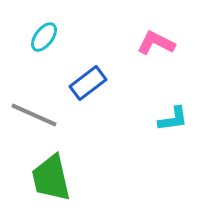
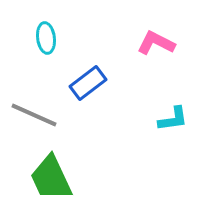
cyan ellipse: moved 2 px right, 1 px down; rotated 44 degrees counterclockwise
green trapezoid: rotated 12 degrees counterclockwise
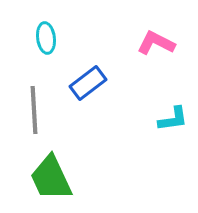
gray line: moved 5 px up; rotated 63 degrees clockwise
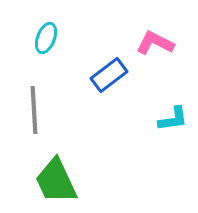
cyan ellipse: rotated 28 degrees clockwise
pink L-shape: moved 1 px left
blue rectangle: moved 21 px right, 8 px up
green trapezoid: moved 5 px right, 3 px down
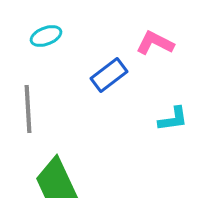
cyan ellipse: moved 2 px up; rotated 48 degrees clockwise
gray line: moved 6 px left, 1 px up
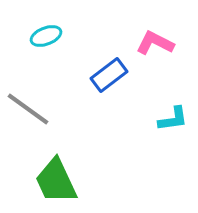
gray line: rotated 51 degrees counterclockwise
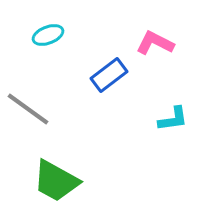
cyan ellipse: moved 2 px right, 1 px up
green trapezoid: rotated 36 degrees counterclockwise
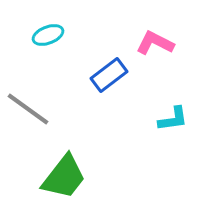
green trapezoid: moved 8 px right, 4 px up; rotated 81 degrees counterclockwise
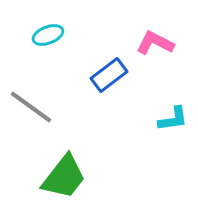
gray line: moved 3 px right, 2 px up
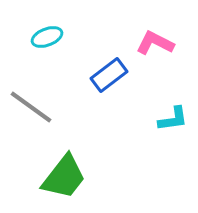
cyan ellipse: moved 1 px left, 2 px down
